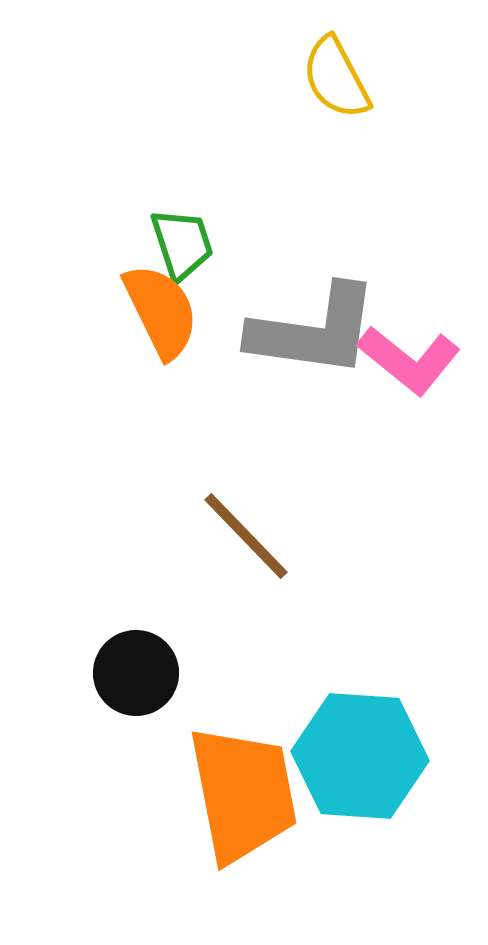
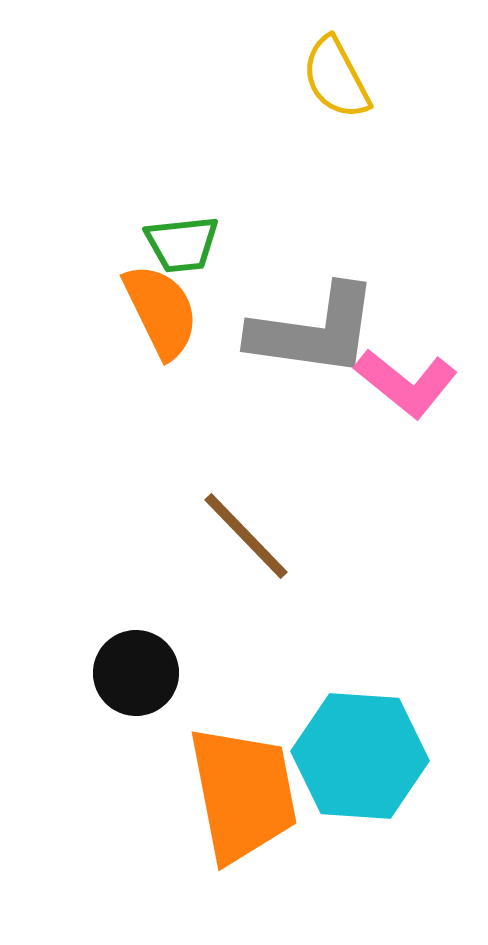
green trapezoid: rotated 102 degrees clockwise
pink L-shape: moved 3 px left, 23 px down
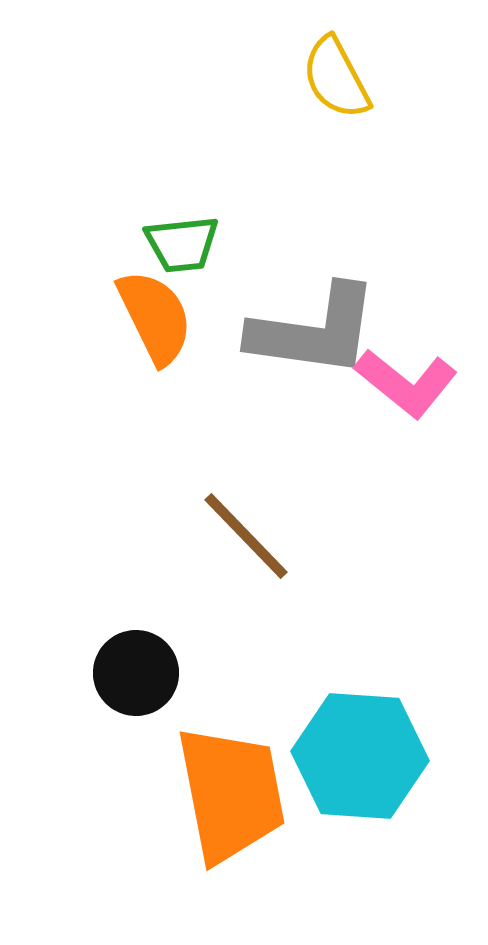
orange semicircle: moved 6 px left, 6 px down
orange trapezoid: moved 12 px left
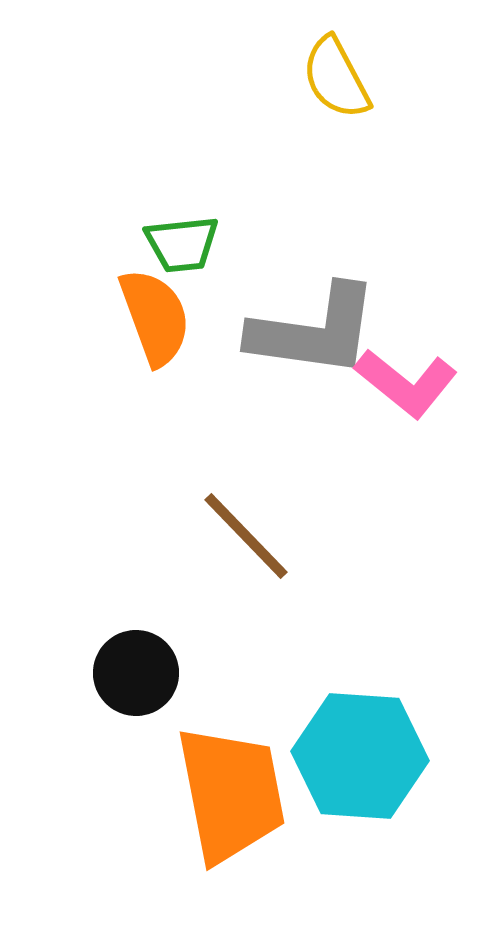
orange semicircle: rotated 6 degrees clockwise
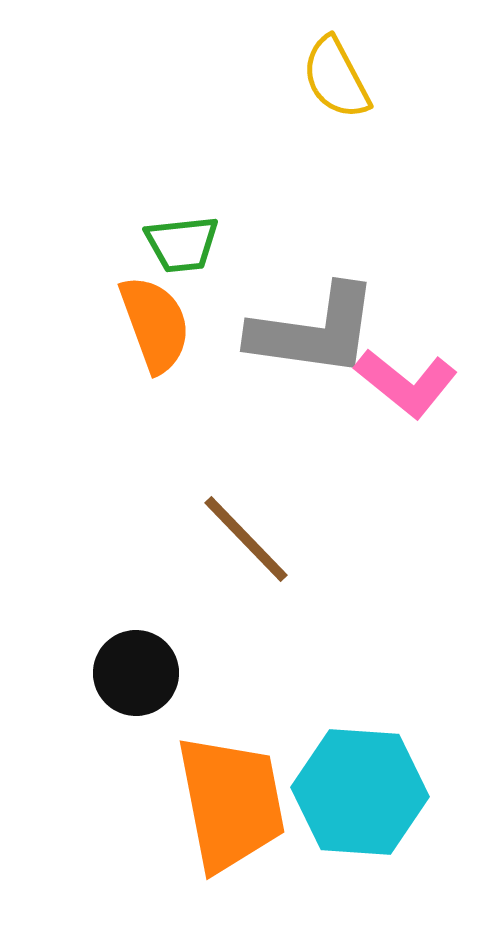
orange semicircle: moved 7 px down
brown line: moved 3 px down
cyan hexagon: moved 36 px down
orange trapezoid: moved 9 px down
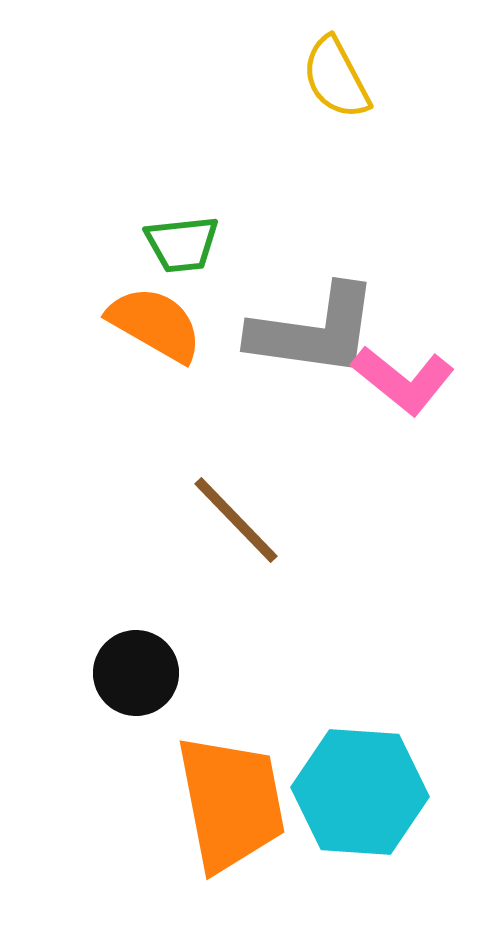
orange semicircle: rotated 40 degrees counterclockwise
pink L-shape: moved 3 px left, 3 px up
brown line: moved 10 px left, 19 px up
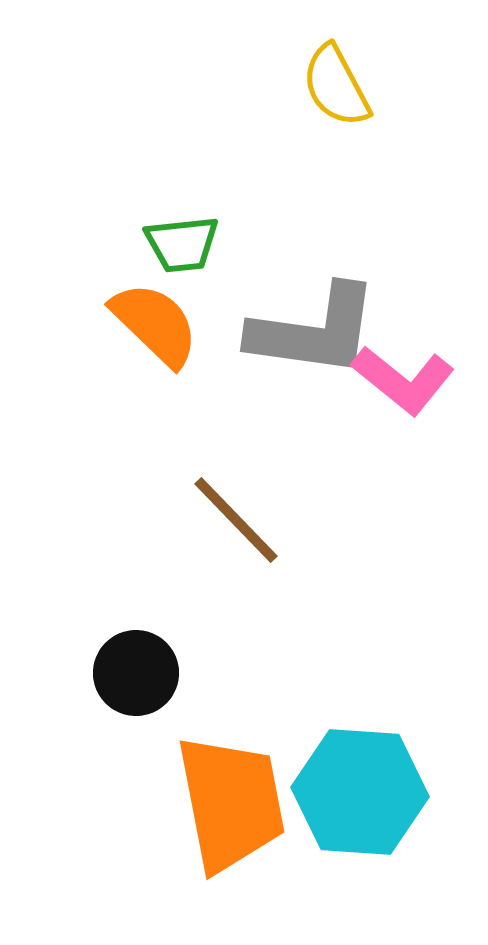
yellow semicircle: moved 8 px down
orange semicircle: rotated 14 degrees clockwise
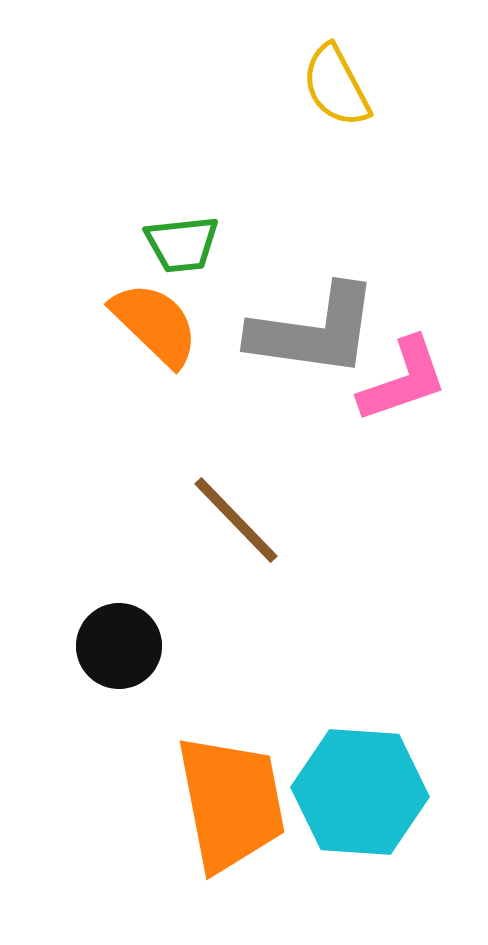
pink L-shape: rotated 58 degrees counterclockwise
black circle: moved 17 px left, 27 px up
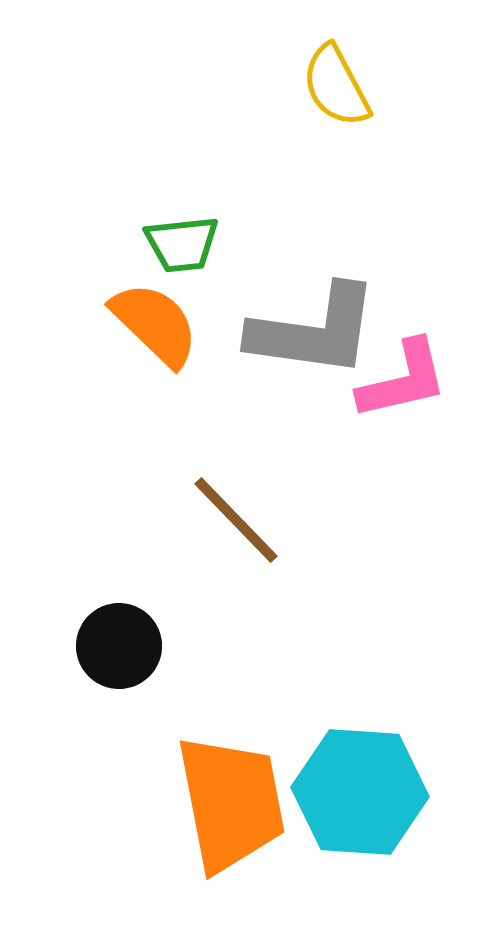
pink L-shape: rotated 6 degrees clockwise
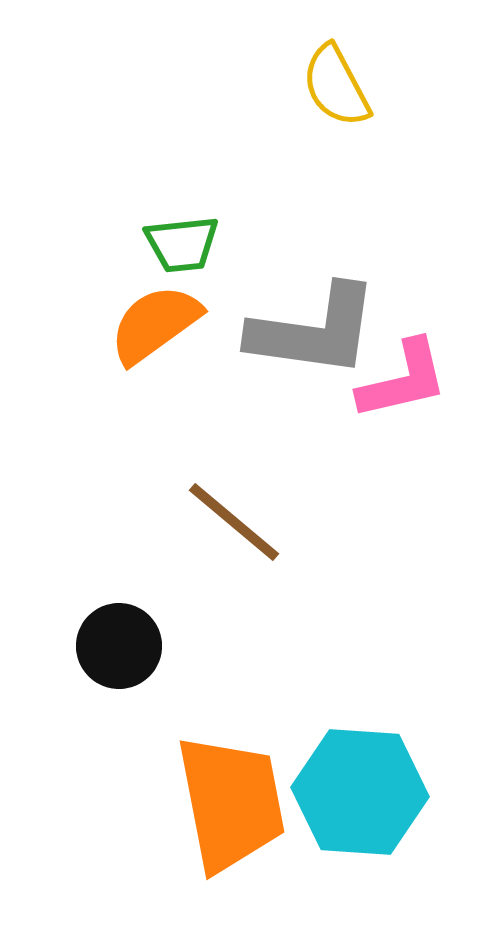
orange semicircle: rotated 80 degrees counterclockwise
brown line: moved 2 px left, 2 px down; rotated 6 degrees counterclockwise
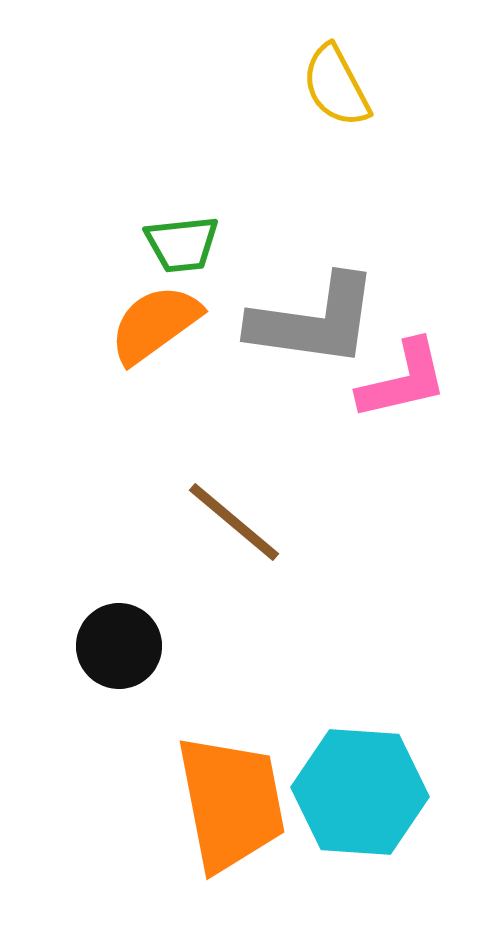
gray L-shape: moved 10 px up
